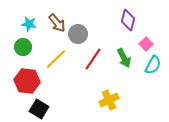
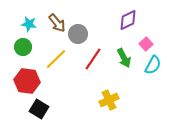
purple diamond: rotated 50 degrees clockwise
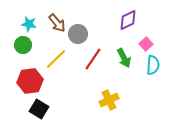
green circle: moved 2 px up
cyan semicircle: rotated 24 degrees counterclockwise
red hexagon: moved 3 px right; rotated 15 degrees counterclockwise
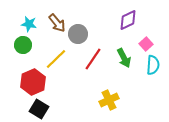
red hexagon: moved 3 px right, 1 px down; rotated 15 degrees counterclockwise
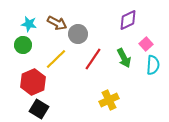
brown arrow: rotated 24 degrees counterclockwise
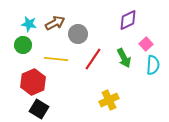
brown arrow: moved 2 px left; rotated 54 degrees counterclockwise
yellow line: rotated 50 degrees clockwise
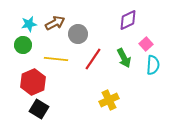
cyan star: rotated 21 degrees counterclockwise
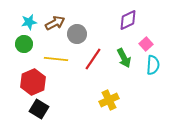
cyan star: moved 2 px up
gray circle: moved 1 px left
green circle: moved 1 px right, 1 px up
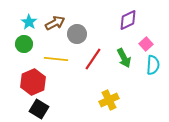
cyan star: rotated 28 degrees counterclockwise
